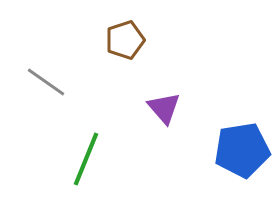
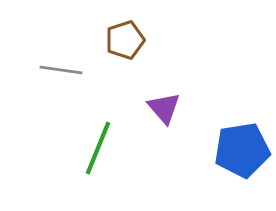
gray line: moved 15 px right, 12 px up; rotated 27 degrees counterclockwise
green line: moved 12 px right, 11 px up
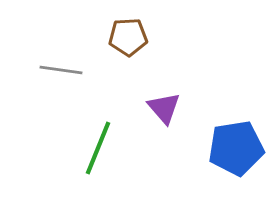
brown pentagon: moved 3 px right, 3 px up; rotated 15 degrees clockwise
blue pentagon: moved 6 px left, 2 px up
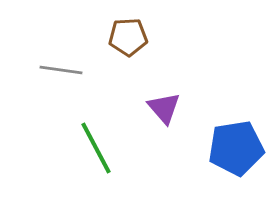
green line: moved 2 px left; rotated 50 degrees counterclockwise
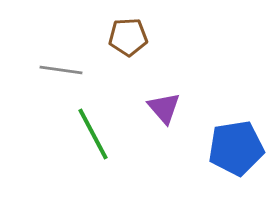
green line: moved 3 px left, 14 px up
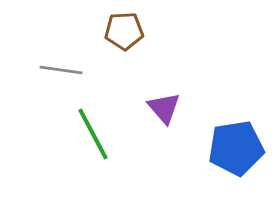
brown pentagon: moved 4 px left, 6 px up
